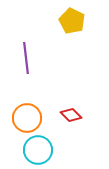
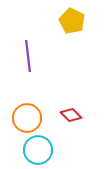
purple line: moved 2 px right, 2 px up
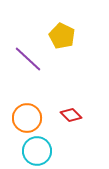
yellow pentagon: moved 10 px left, 15 px down
purple line: moved 3 px down; rotated 40 degrees counterclockwise
cyan circle: moved 1 px left, 1 px down
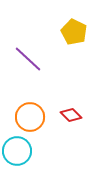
yellow pentagon: moved 12 px right, 4 px up
orange circle: moved 3 px right, 1 px up
cyan circle: moved 20 px left
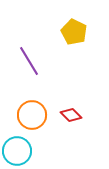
purple line: moved 1 px right, 2 px down; rotated 16 degrees clockwise
orange circle: moved 2 px right, 2 px up
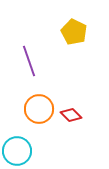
purple line: rotated 12 degrees clockwise
orange circle: moved 7 px right, 6 px up
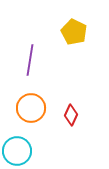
purple line: moved 1 px right, 1 px up; rotated 28 degrees clockwise
orange circle: moved 8 px left, 1 px up
red diamond: rotated 70 degrees clockwise
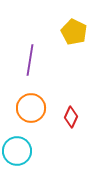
red diamond: moved 2 px down
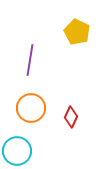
yellow pentagon: moved 3 px right
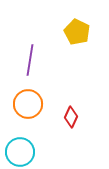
orange circle: moved 3 px left, 4 px up
cyan circle: moved 3 px right, 1 px down
